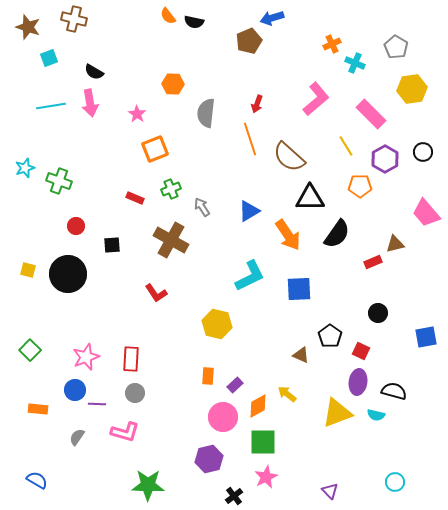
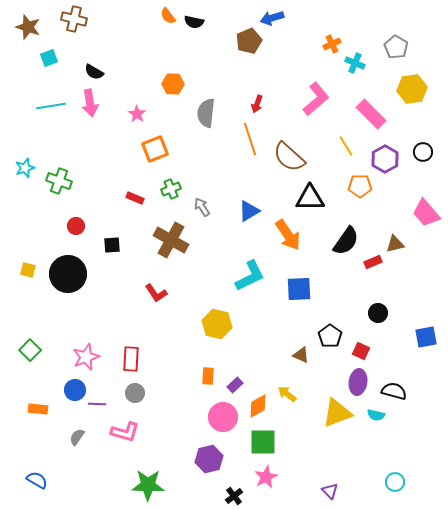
black semicircle at (337, 234): moved 9 px right, 7 px down
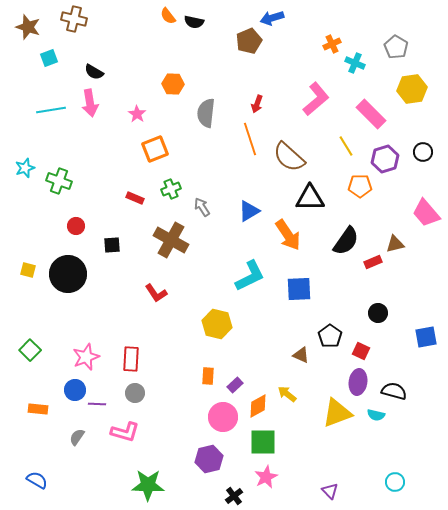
cyan line at (51, 106): moved 4 px down
purple hexagon at (385, 159): rotated 12 degrees clockwise
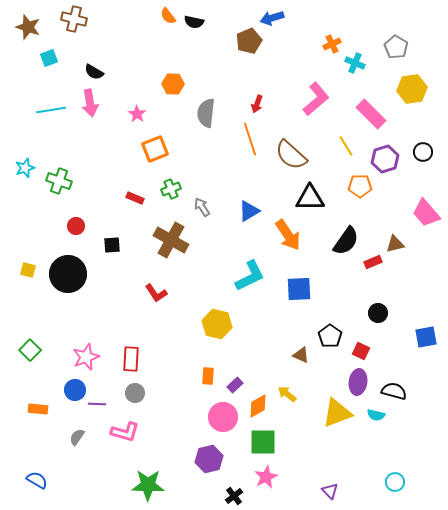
brown semicircle at (289, 157): moved 2 px right, 2 px up
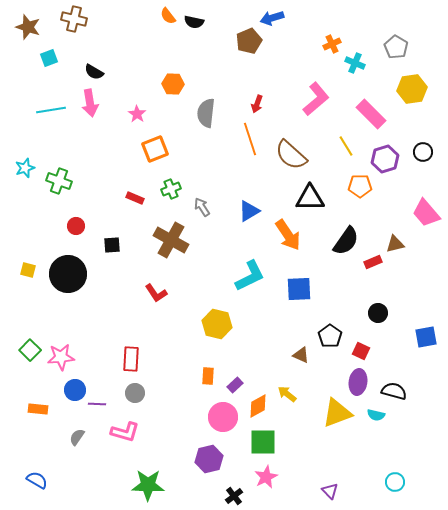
pink star at (86, 357): moved 25 px left; rotated 16 degrees clockwise
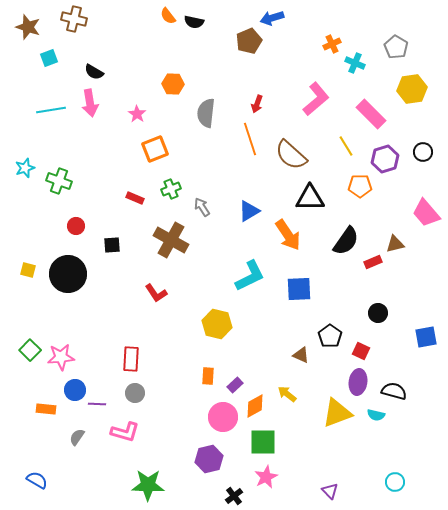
orange diamond at (258, 406): moved 3 px left
orange rectangle at (38, 409): moved 8 px right
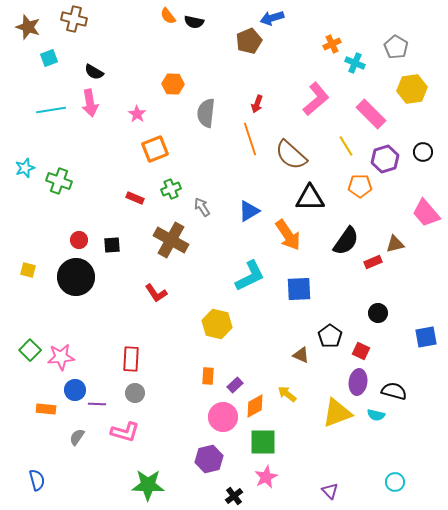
red circle at (76, 226): moved 3 px right, 14 px down
black circle at (68, 274): moved 8 px right, 3 px down
blue semicircle at (37, 480): rotated 45 degrees clockwise
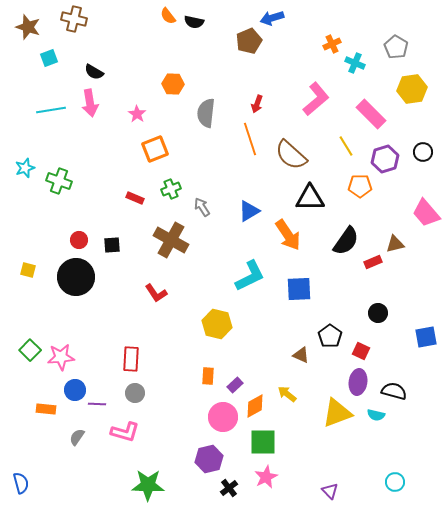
blue semicircle at (37, 480): moved 16 px left, 3 px down
black cross at (234, 496): moved 5 px left, 8 px up
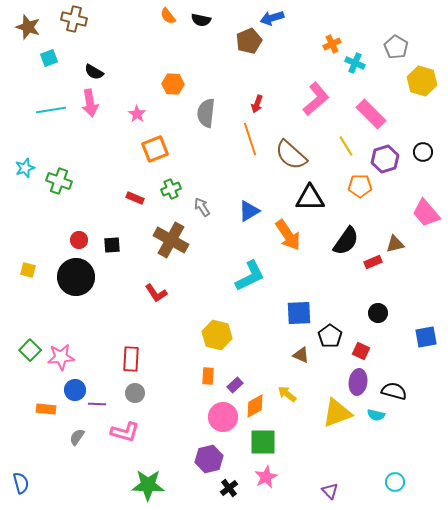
black semicircle at (194, 22): moved 7 px right, 2 px up
yellow hexagon at (412, 89): moved 10 px right, 8 px up; rotated 24 degrees clockwise
blue square at (299, 289): moved 24 px down
yellow hexagon at (217, 324): moved 11 px down
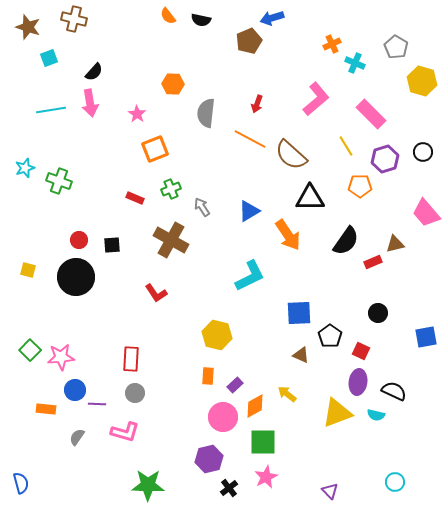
black semicircle at (94, 72): rotated 78 degrees counterclockwise
orange line at (250, 139): rotated 44 degrees counterclockwise
black semicircle at (394, 391): rotated 10 degrees clockwise
